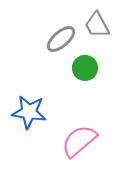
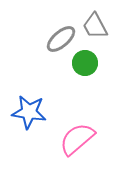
gray trapezoid: moved 2 px left, 1 px down
green circle: moved 5 px up
pink semicircle: moved 2 px left, 2 px up
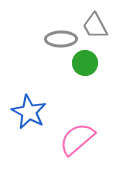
gray ellipse: rotated 40 degrees clockwise
blue star: rotated 20 degrees clockwise
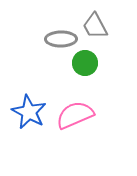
pink semicircle: moved 2 px left, 24 px up; rotated 18 degrees clockwise
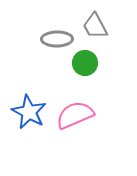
gray ellipse: moved 4 px left
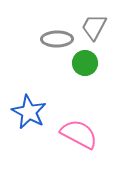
gray trapezoid: moved 1 px left, 1 px down; rotated 56 degrees clockwise
pink semicircle: moved 4 px right, 19 px down; rotated 51 degrees clockwise
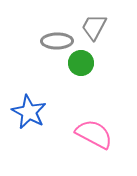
gray ellipse: moved 2 px down
green circle: moved 4 px left
pink semicircle: moved 15 px right
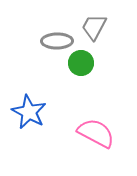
pink semicircle: moved 2 px right, 1 px up
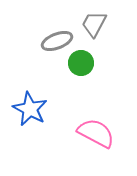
gray trapezoid: moved 3 px up
gray ellipse: rotated 20 degrees counterclockwise
blue star: moved 1 px right, 3 px up
